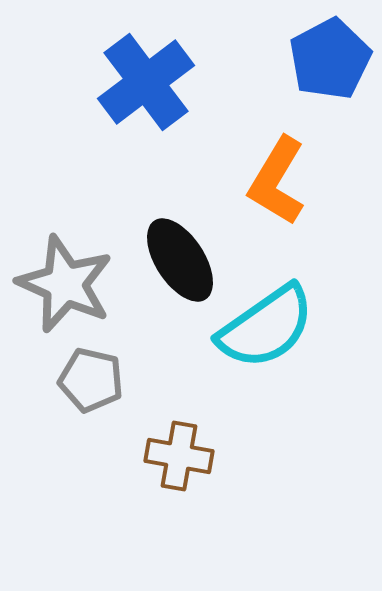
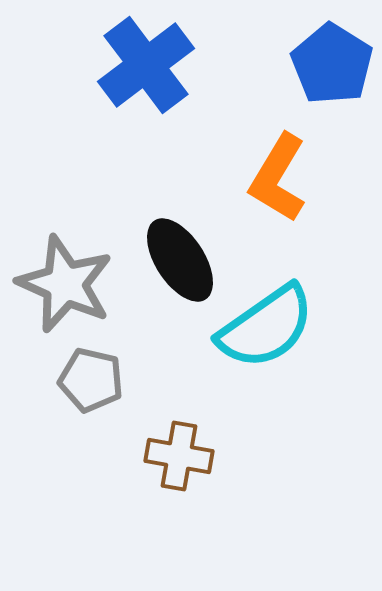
blue pentagon: moved 2 px right, 5 px down; rotated 12 degrees counterclockwise
blue cross: moved 17 px up
orange L-shape: moved 1 px right, 3 px up
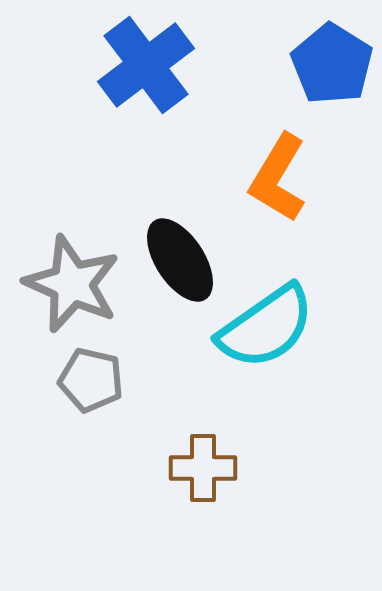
gray star: moved 7 px right
brown cross: moved 24 px right, 12 px down; rotated 10 degrees counterclockwise
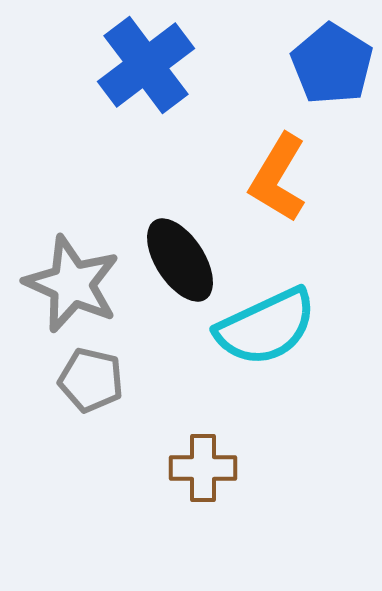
cyan semicircle: rotated 10 degrees clockwise
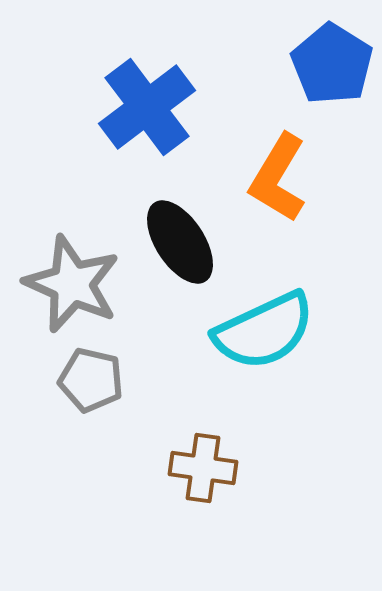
blue cross: moved 1 px right, 42 px down
black ellipse: moved 18 px up
cyan semicircle: moved 2 px left, 4 px down
brown cross: rotated 8 degrees clockwise
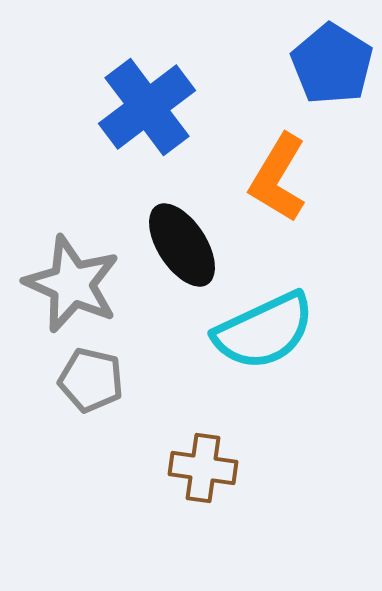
black ellipse: moved 2 px right, 3 px down
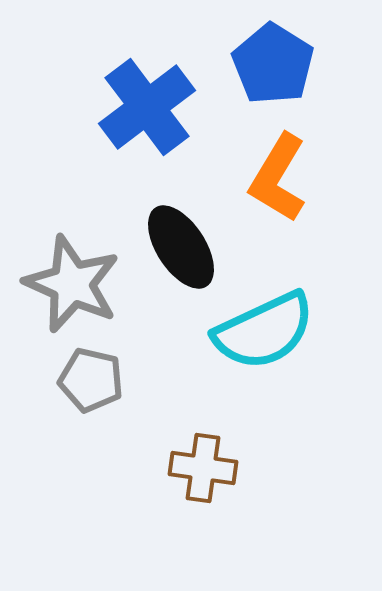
blue pentagon: moved 59 px left
black ellipse: moved 1 px left, 2 px down
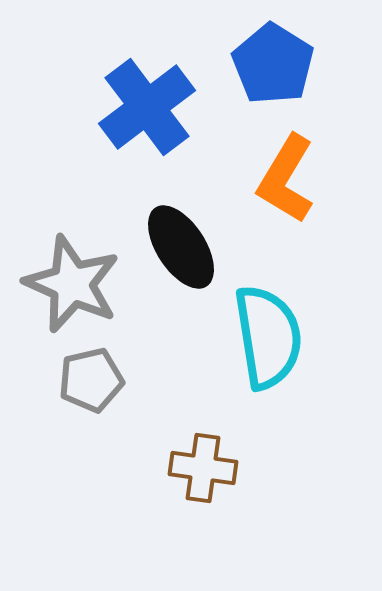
orange L-shape: moved 8 px right, 1 px down
cyan semicircle: moved 4 px right, 6 px down; rotated 74 degrees counterclockwise
gray pentagon: rotated 26 degrees counterclockwise
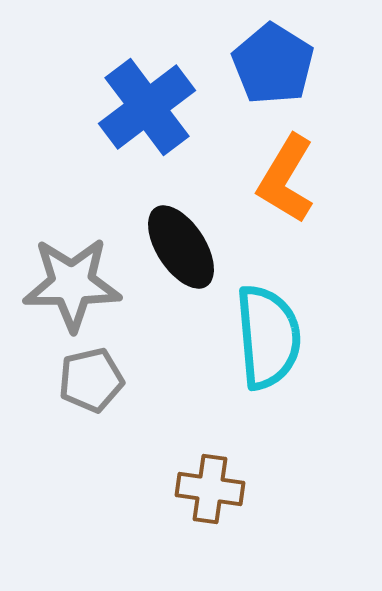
gray star: rotated 24 degrees counterclockwise
cyan semicircle: rotated 4 degrees clockwise
brown cross: moved 7 px right, 21 px down
